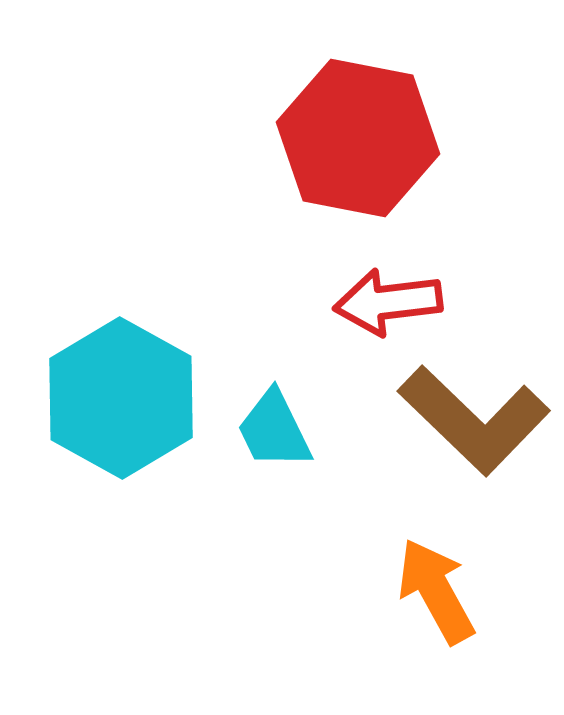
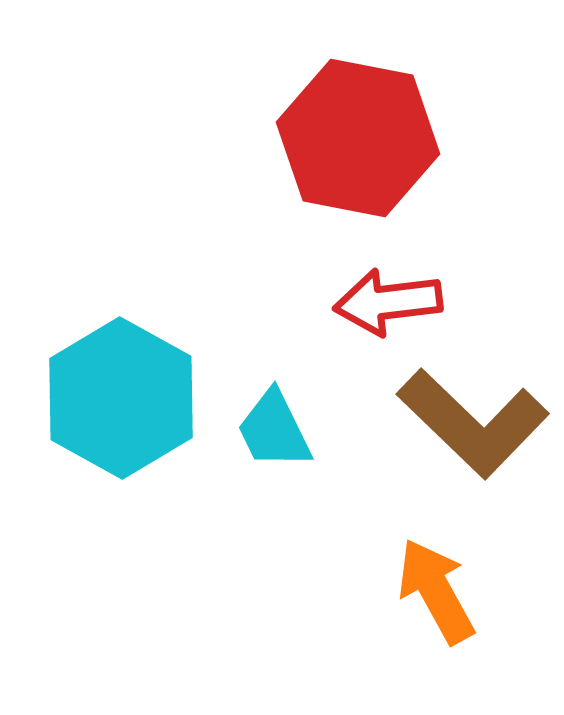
brown L-shape: moved 1 px left, 3 px down
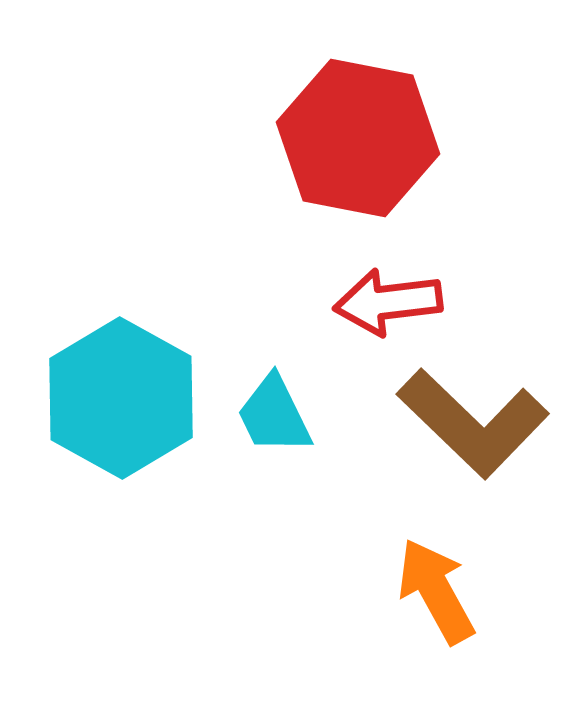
cyan trapezoid: moved 15 px up
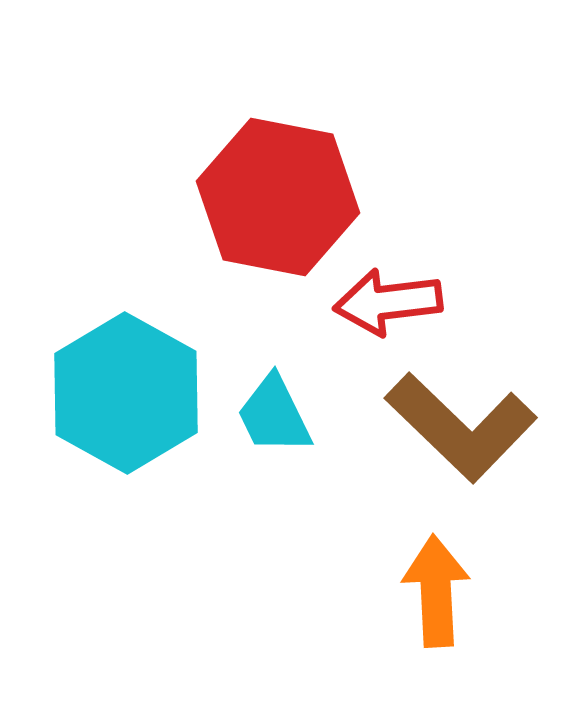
red hexagon: moved 80 px left, 59 px down
cyan hexagon: moved 5 px right, 5 px up
brown L-shape: moved 12 px left, 4 px down
orange arrow: rotated 26 degrees clockwise
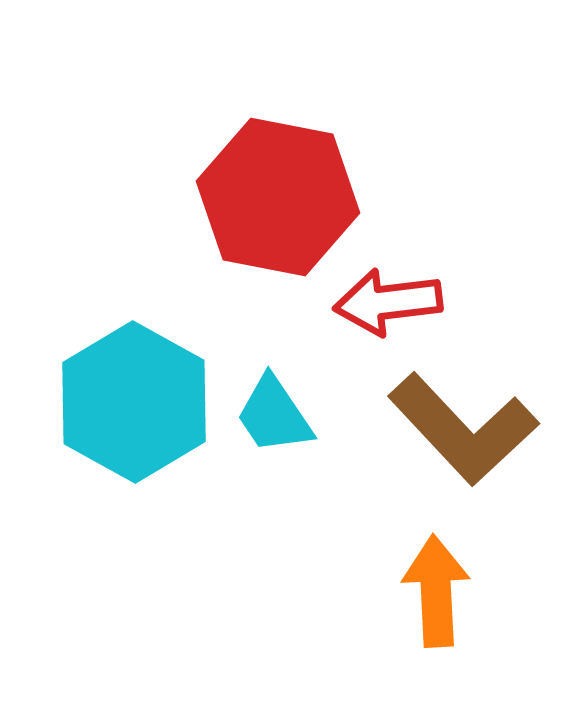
cyan hexagon: moved 8 px right, 9 px down
cyan trapezoid: rotated 8 degrees counterclockwise
brown L-shape: moved 2 px right, 2 px down; rotated 3 degrees clockwise
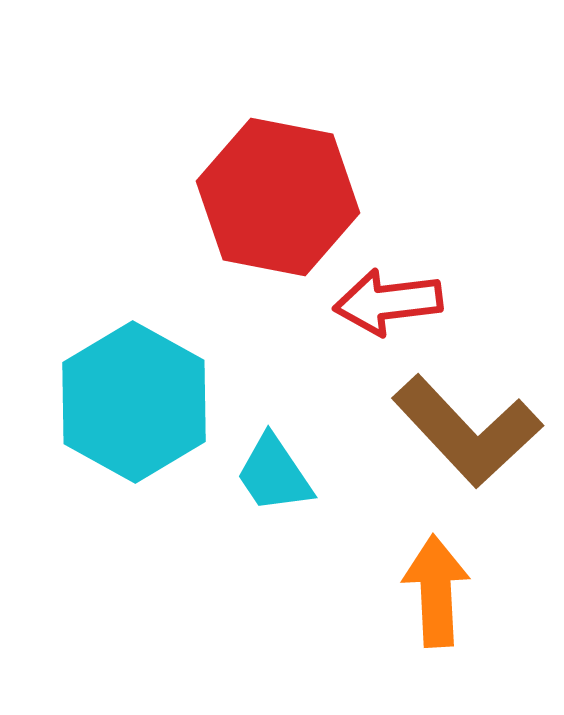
cyan trapezoid: moved 59 px down
brown L-shape: moved 4 px right, 2 px down
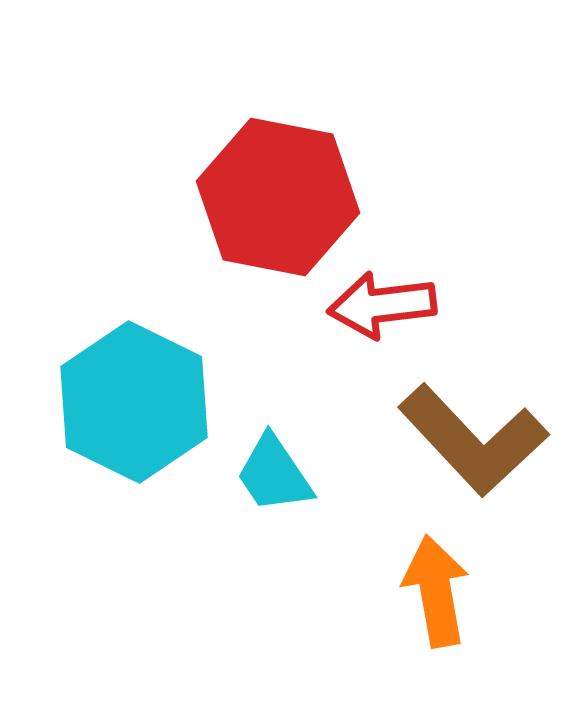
red arrow: moved 6 px left, 3 px down
cyan hexagon: rotated 3 degrees counterclockwise
brown L-shape: moved 6 px right, 9 px down
orange arrow: rotated 7 degrees counterclockwise
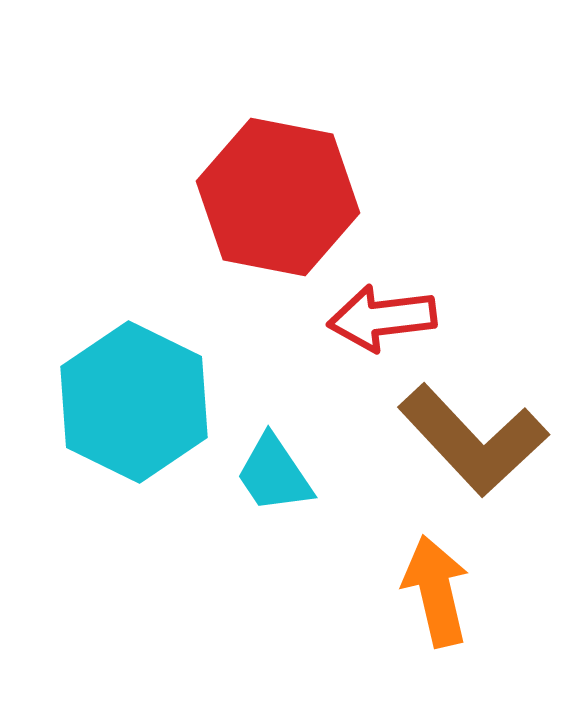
red arrow: moved 13 px down
orange arrow: rotated 3 degrees counterclockwise
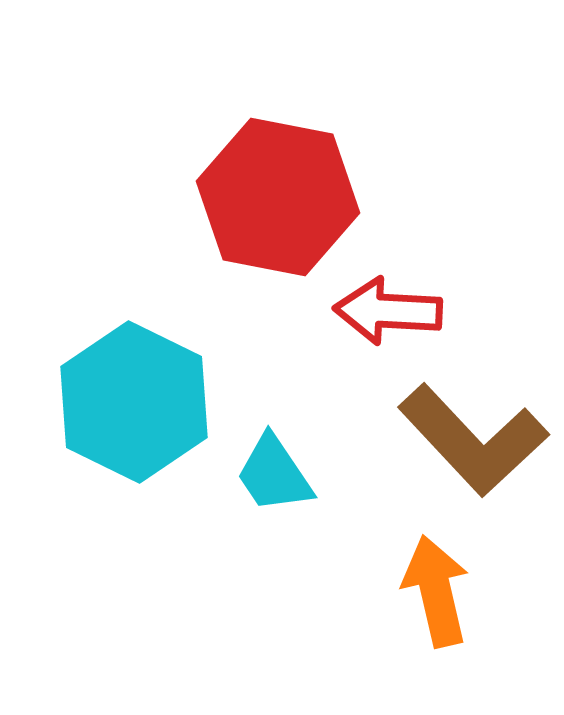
red arrow: moved 6 px right, 7 px up; rotated 10 degrees clockwise
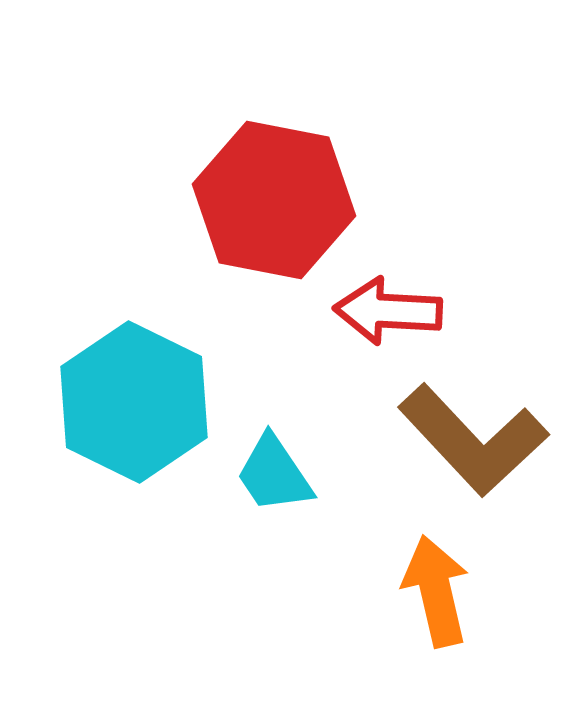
red hexagon: moved 4 px left, 3 px down
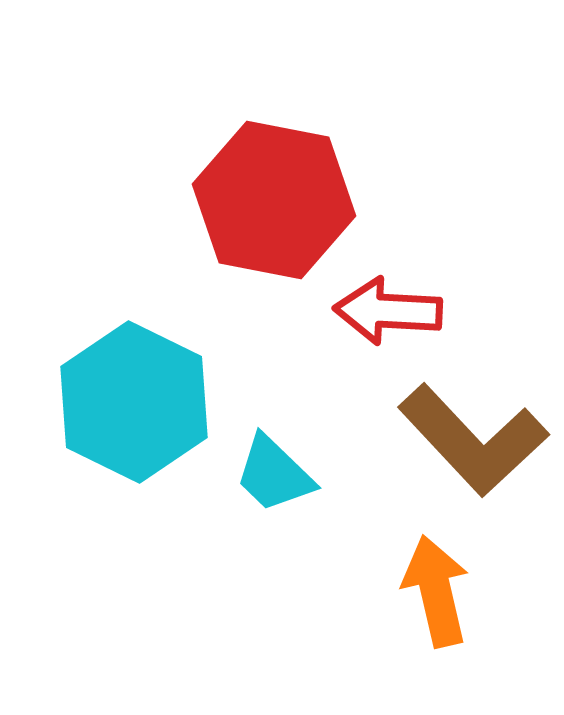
cyan trapezoid: rotated 12 degrees counterclockwise
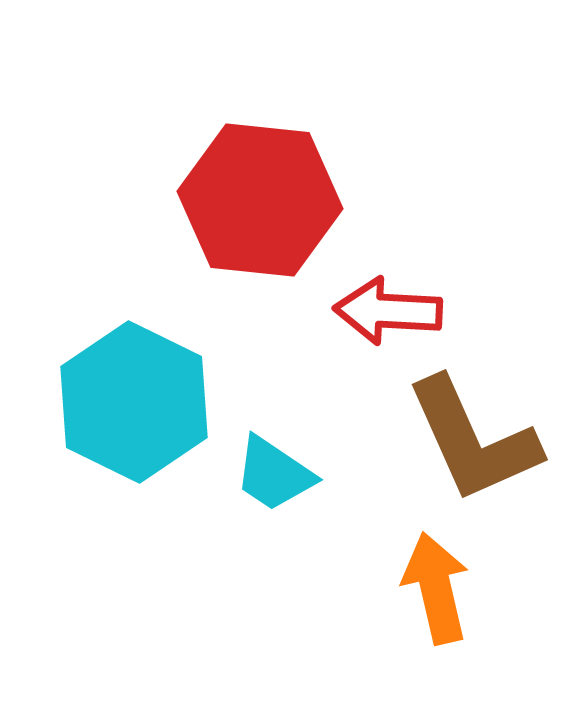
red hexagon: moved 14 px left; rotated 5 degrees counterclockwise
brown L-shape: rotated 19 degrees clockwise
cyan trapezoid: rotated 10 degrees counterclockwise
orange arrow: moved 3 px up
